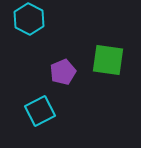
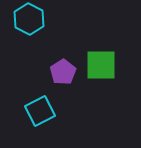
green square: moved 7 px left, 5 px down; rotated 8 degrees counterclockwise
purple pentagon: rotated 10 degrees counterclockwise
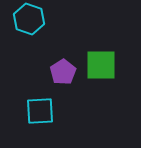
cyan hexagon: rotated 8 degrees counterclockwise
cyan square: rotated 24 degrees clockwise
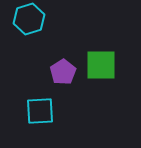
cyan hexagon: rotated 24 degrees clockwise
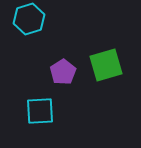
green square: moved 5 px right; rotated 16 degrees counterclockwise
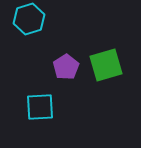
purple pentagon: moved 3 px right, 5 px up
cyan square: moved 4 px up
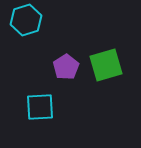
cyan hexagon: moved 3 px left, 1 px down
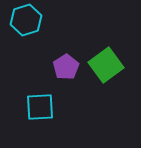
green square: rotated 20 degrees counterclockwise
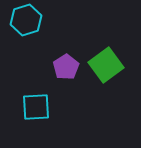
cyan square: moved 4 px left
